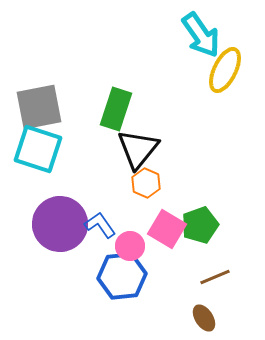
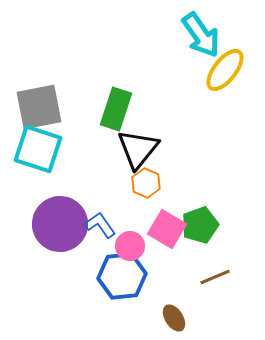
yellow ellipse: rotated 12 degrees clockwise
brown ellipse: moved 30 px left
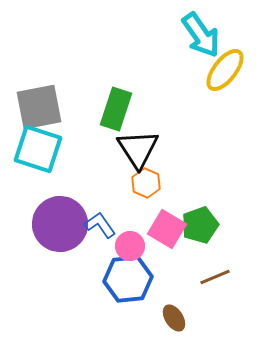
black triangle: rotated 12 degrees counterclockwise
blue hexagon: moved 6 px right, 3 px down
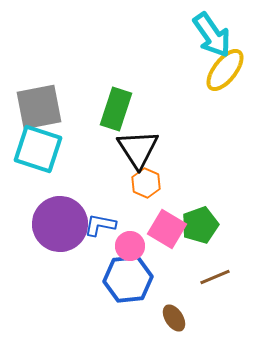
cyan arrow: moved 11 px right
blue L-shape: rotated 44 degrees counterclockwise
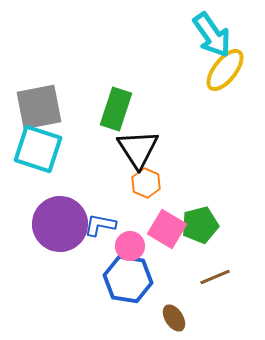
green pentagon: rotated 6 degrees clockwise
blue hexagon: rotated 15 degrees clockwise
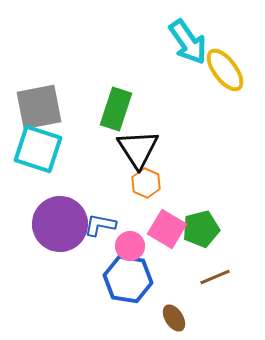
cyan arrow: moved 24 px left, 7 px down
yellow ellipse: rotated 75 degrees counterclockwise
green pentagon: moved 1 px right, 4 px down
